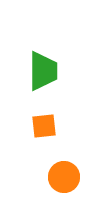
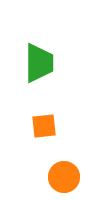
green trapezoid: moved 4 px left, 8 px up
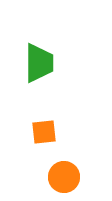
orange square: moved 6 px down
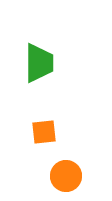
orange circle: moved 2 px right, 1 px up
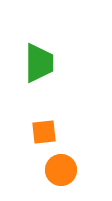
orange circle: moved 5 px left, 6 px up
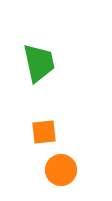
green trapezoid: rotated 12 degrees counterclockwise
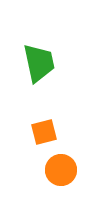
orange square: rotated 8 degrees counterclockwise
